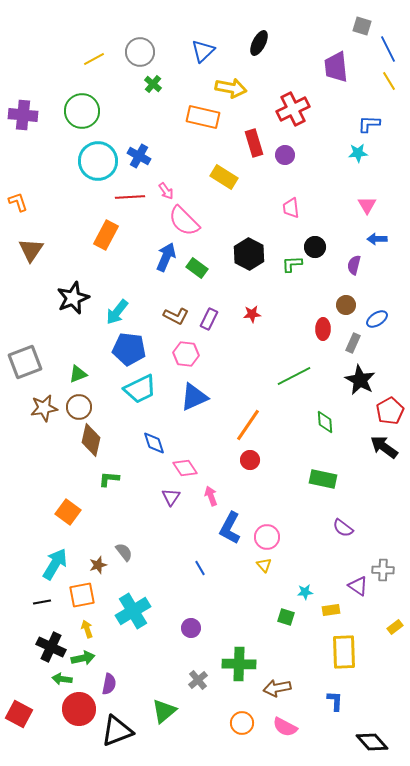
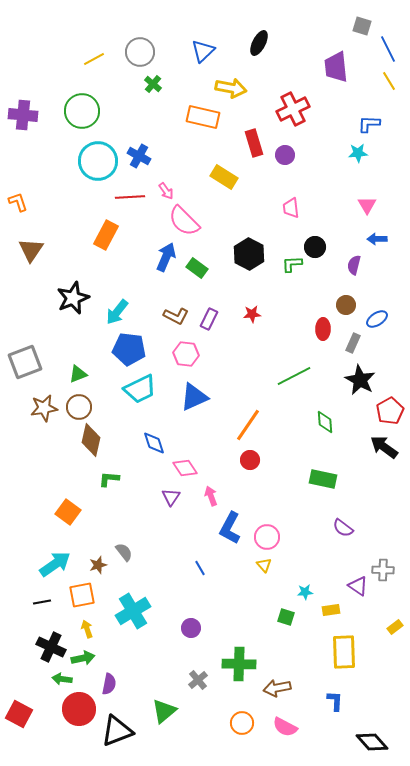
cyan arrow at (55, 564): rotated 24 degrees clockwise
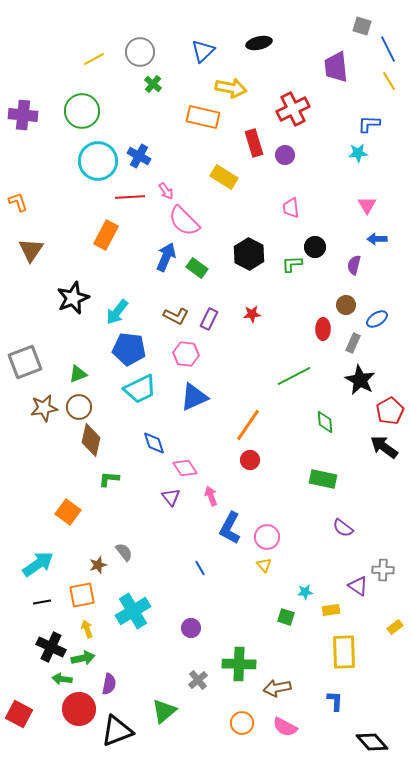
black ellipse at (259, 43): rotated 50 degrees clockwise
purple triangle at (171, 497): rotated 12 degrees counterclockwise
cyan arrow at (55, 564): moved 17 px left
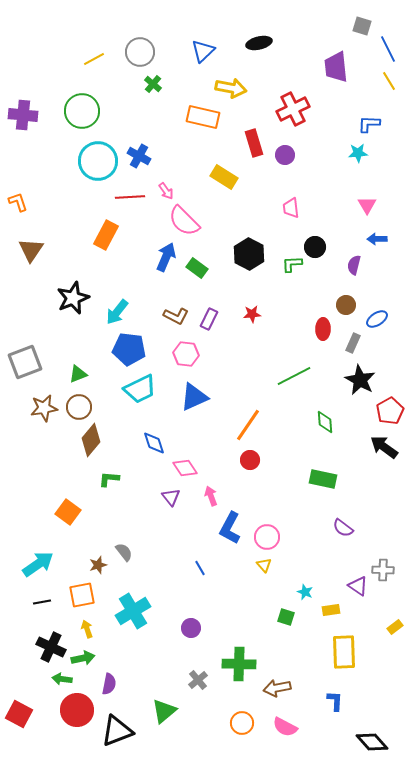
brown diamond at (91, 440): rotated 28 degrees clockwise
cyan star at (305, 592): rotated 28 degrees clockwise
red circle at (79, 709): moved 2 px left, 1 px down
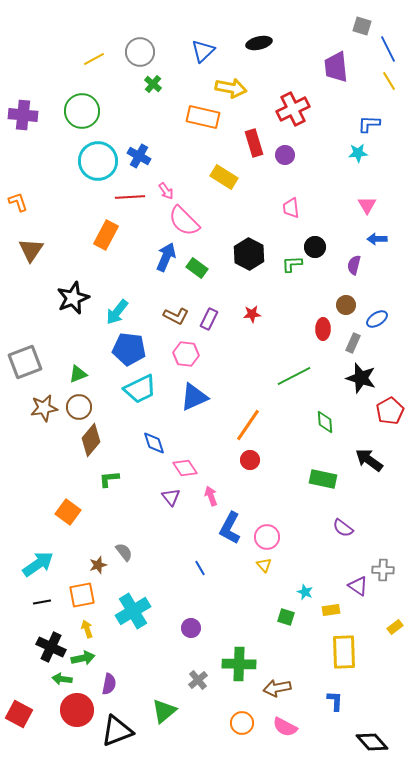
black star at (360, 380): moved 1 px right, 2 px up; rotated 12 degrees counterclockwise
black arrow at (384, 447): moved 15 px left, 13 px down
green L-shape at (109, 479): rotated 10 degrees counterclockwise
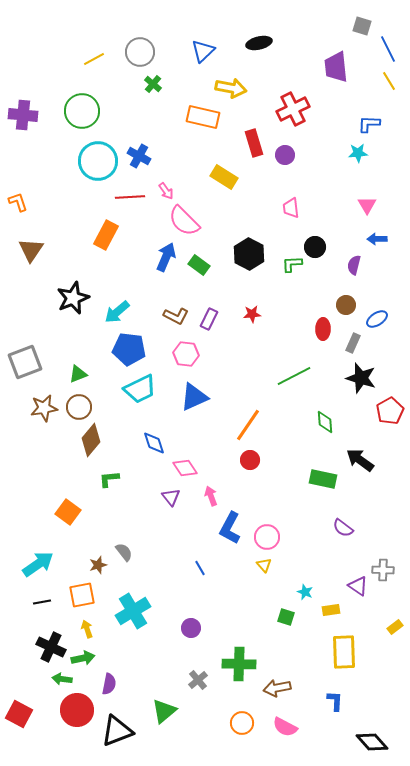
green rectangle at (197, 268): moved 2 px right, 3 px up
cyan arrow at (117, 312): rotated 12 degrees clockwise
black arrow at (369, 460): moved 9 px left
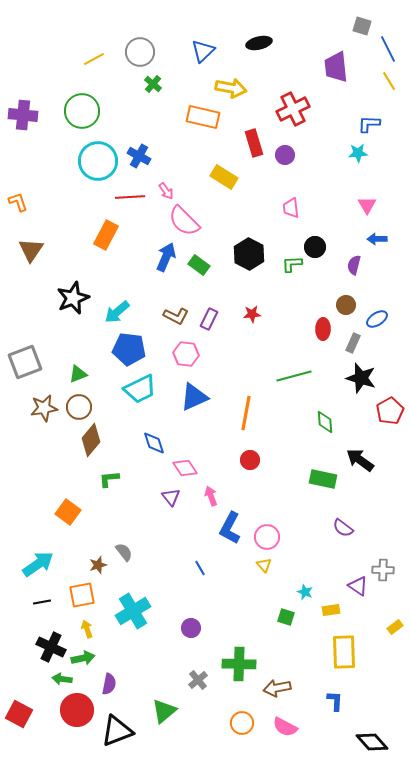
green line at (294, 376): rotated 12 degrees clockwise
orange line at (248, 425): moved 2 px left, 12 px up; rotated 24 degrees counterclockwise
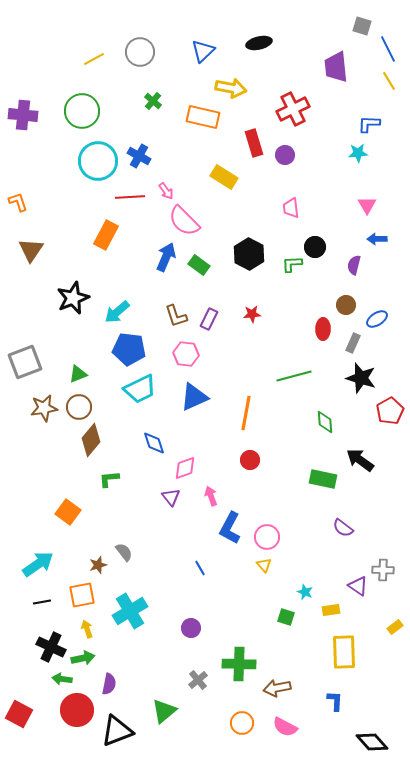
green cross at (153, 84): moved 17 px down
brown L-shape at (176, 316): rotated 45 degrees clockwise
pink diamond at (185, 468): rotated 75 degrees counterclockwise
cyan cross at (133, 611): moved 3 px left
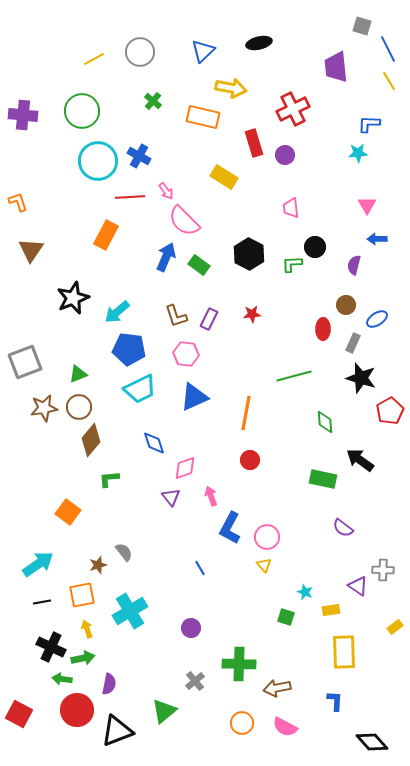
gray cross at (198, 680): moved 3 px left, 1 px down
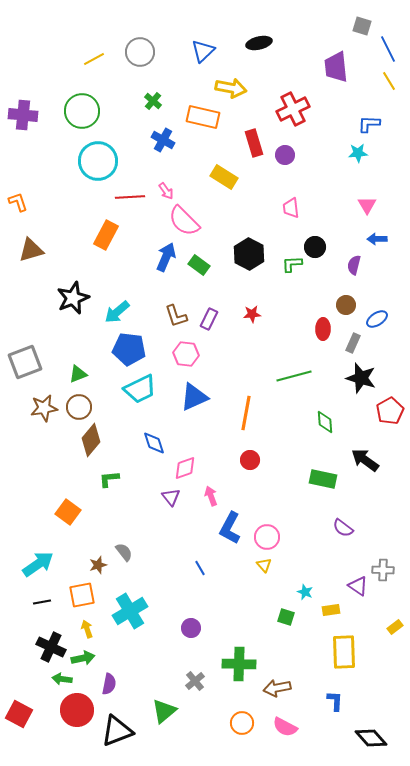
blue cross at (139, 156): moved 24 px right, 16 px up
brown triangle at (31, 250): rotated 40 degrees clockwise
black arrow at (360, 460): moved 5 px right
black diamond at (372, 742): moved 1 px left, 4 px up
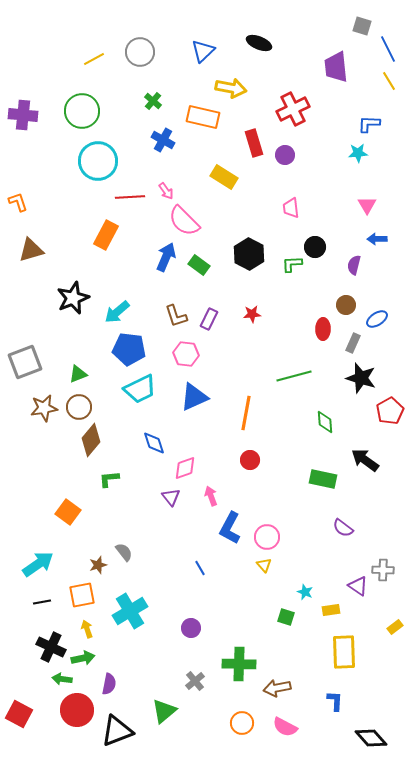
black ellipse at (259, 43): rotated 35 degrees clockwise
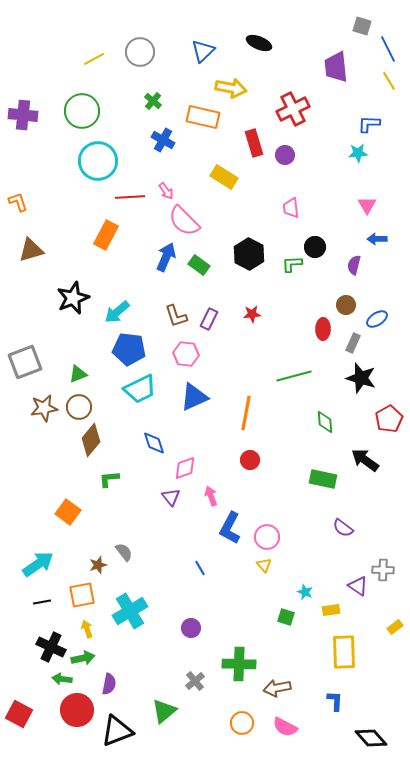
red pentagon at (390, 411): moved 1 px left, 8 px down
